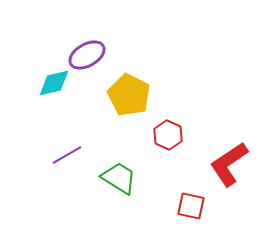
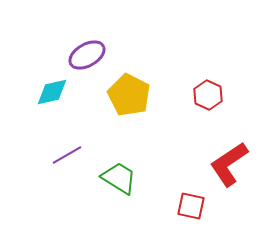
cyan diamond: moved 2 px left, 9 px down
red hexagon: moved 40 px right, 40 px up
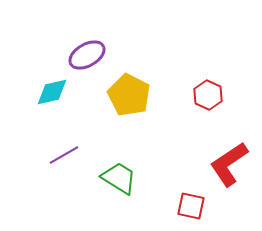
purple line: moved 3 px left
